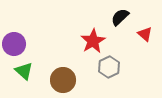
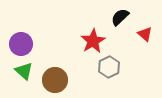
purple circle: moved 7 px right
brown circle: moved 8 px left
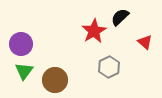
red triangle: moved 8 px down
red star: moved 1 px right, 10 px up
green triangle: rotated 24 degrees clockwise
